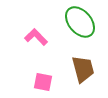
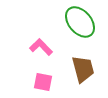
pink L-shape: moved 5 px right, 10 px down
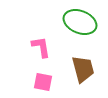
green ellipse: rotated 28 degrees counterclockwise
pink L-shape: rotated 35 degrees clockwise
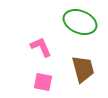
pink L-shape: rotated 15 degrees counterclockwise
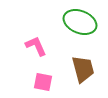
pink L-shape: moved 5 px left, 1 px up
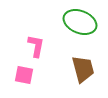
pink L-shape: rotated 35 degrees clockwise
pink square: moved 19 px left, 7 px up
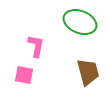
brown trapezoid: moved 5 px right, 3 px down
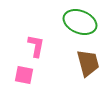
brown trapezoid: moved 9 px up
